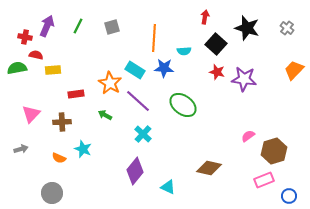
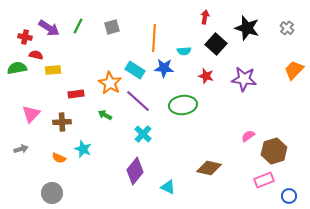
purple arrow: moved 2 px right, 2 px down; rotated 100 degrees clockwise
red star: moved 11 px left, 4 px down
green ellipse: rotated 44 degrees counterclockwise
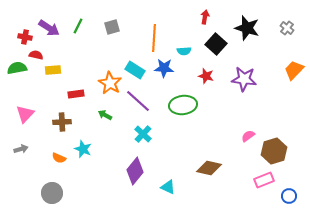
pink triangle: moved 6 px left
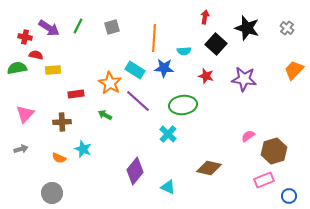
cyan cross: moved 25 px right
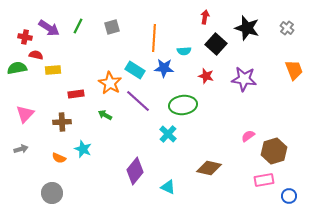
orange trapezoid: rotated 115 degrees clockwise
pink rectangle: rotated 12 degrees clockwise
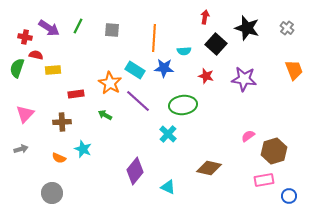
gray square: moved 3 px down; rotated 21 degrees clockwise
green semicircle: rotated 60 degrees counterclockwise
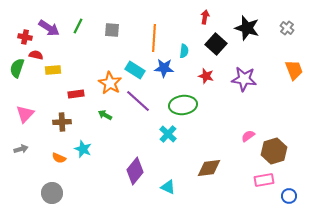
cyan semicircle: rotated 80 degrees counterclockwise
brown diamond: rotated 20 degrees counterclockwise
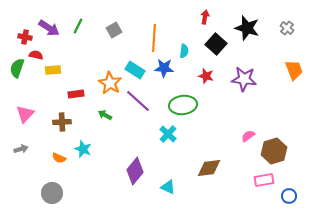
gray square: moved 2 px right; rotated 35 degrees counterclockwise
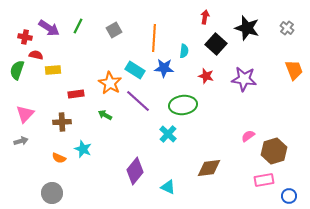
green semicircle: moved 2 px down
gray arrow: moved 8 px up
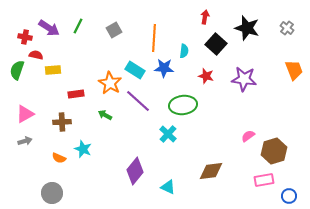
pink triangle: rotated 18 degrees clockwise
gray arrow: moved 4 px right
brown diamond: moved 2 px right, 3 px down
